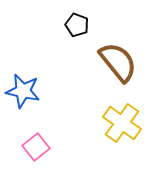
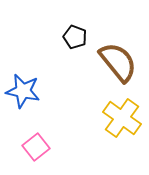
black pentagon: moved 2 px left, 12 px down
yellow cross: moved 5 px up
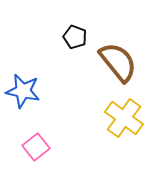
yellow cross: moved 2 px right
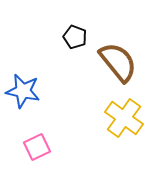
pink square: moved 1 px right; rotated 12 degrees clockwise
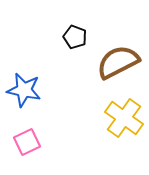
brown semicircle: rotated 78 degrees counterclockwise
blue star: moved 1 px right, 1 px up
pink square: moved 10 px left, 5 px up
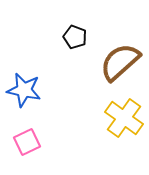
brown semicircle: moved 2 px right; rotated 15 degrees counterclockwise
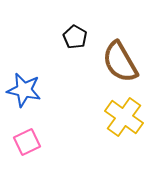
black pentagon: rotated 10 degrees clockwise
brown semicircle: rotated 78 degrees counterclockwise
yellow cross: moved 1 px up
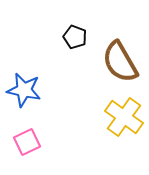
black pentagon: rotated 10 degrees counterclockwise
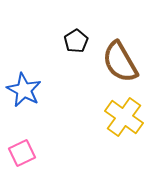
black pentagon: moved 1 px right, 4 px down; rotated 20 degrees clockwise
blue star: rotated 16 degrees clockwise
pink square: moved 5 px left, 11 px down
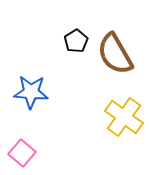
brown semicircle: moved 5 px left, 8 px up
blue star: moved 7 px right, 2 px down; rotated 24 degrees counterclockwise
pink square: rotated 24 degrees counterclockwise
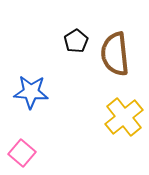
brown semicircle: rotated 24 degrees clockwise
yellow cross: rotated 15 degrees clockwise
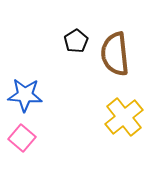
blue star: moved 6 px left, 3 px down
pink square: moved 15 px up
